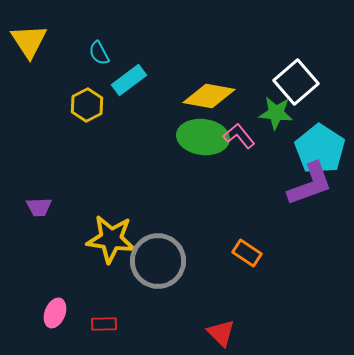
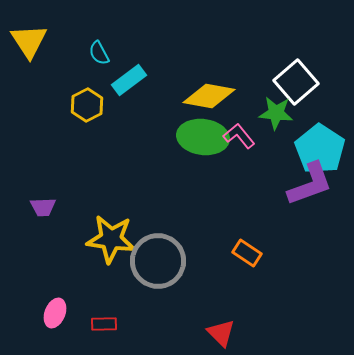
purple trapezoid: moved 4 px right
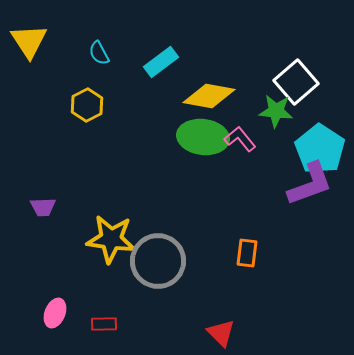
cyan rectangle: moved 32 px right, 18 px up
green star: moved 2 px up
pink L-shape: moved 1 px right, 3 px down
orange rectangle: rotated 64 degrees clockwise
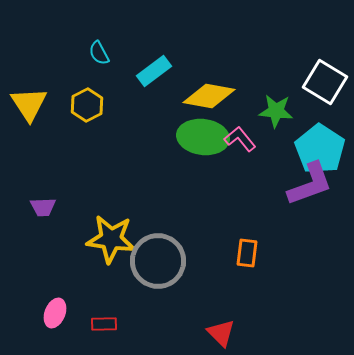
yellow triangle: moved 63 px down
cyan rectangle: moved 7 px left, 9 px down
white square: moved 29 px right; rotated 18 degrees counterclockwise
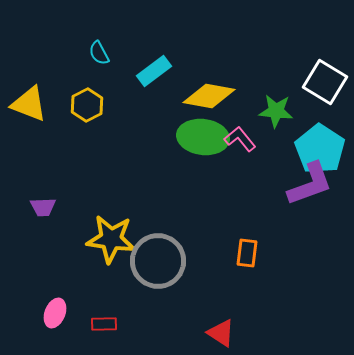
yellow triangle: rotated 36 degrees counterclockwise
red triangle: rotated 12 degrees counterclockwise
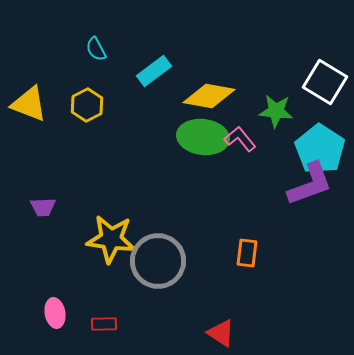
cyan semicircle: moved 3 px left, 4 px up
pink ellipse: rotated 32 degrees counterclockwise
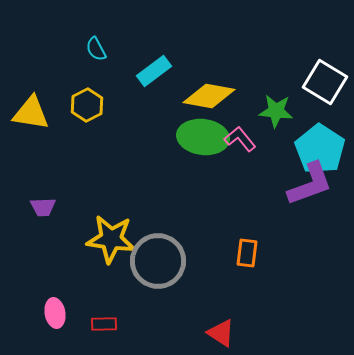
yellow triangle: moved 2 px right, 9 px down; rotated 12 degrees counterclockwise
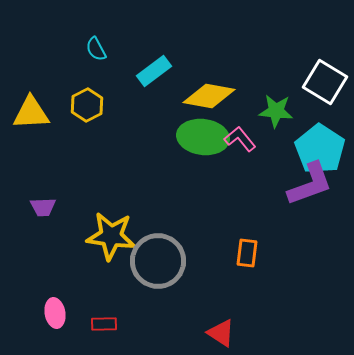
yellow triangle: rotated 12 degrees counterclockwise
yellow star: moved 3 px up
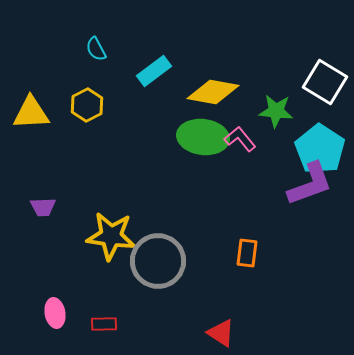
yellow diamond: moved 4 px right, 4 px up
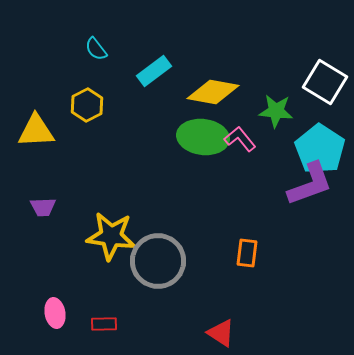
cyan semicircle: rotated 10 degrees counterclockwise
yellow triangle: moved 5 px right, 18 px down
